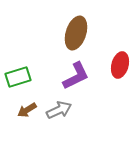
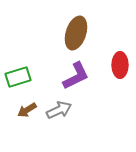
red ellipse: rotated 15 degrees counterclockwise
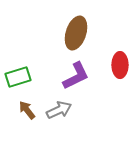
brown arrow: rotated 84 degrees clockwise
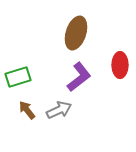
purple L-shape: moved 3 px right, 1 px down; rotated 12 degrees counterclockwise
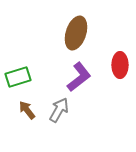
gray arrow: rotated 35 degrees counterclockwise
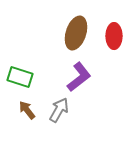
red ellipse: moved 6 px left, 29 px up
green rectangle: moved 2 px right; rotated 35 degrees clockwise
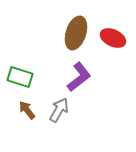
red ellipse: moved 1 px left, 2 px down; rotated 65 degrees counterclockwise
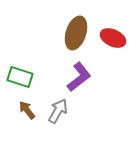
gray arrow: moved 1 px left, 1 px down
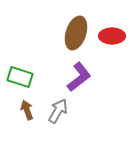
red ellipse: moved 1 px left, 2 px up; rotated 25 degrees counterclockwise
brown arrow: rotated 18 degrees clockwise
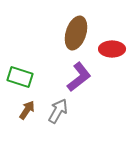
red ellipse: moved 13 px down
brown arrow: rotated 54 degrees clockwise
